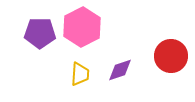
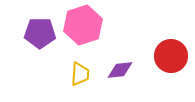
pink hexagon: moved 1 px right, 2 px up; rotated 9 degrees clockwise
purple diamond: rotated 12 degrees clockwise
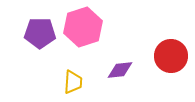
pink hexagon: moved 2 px down
yellow trapezoid: moved 7 px left, 8 px down
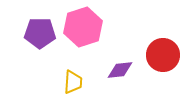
red circle: moved 8 px left, 1 px up
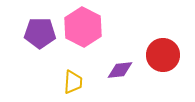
pink hexagon: rotated 15 degrees counterclockwise
